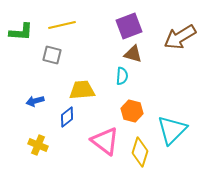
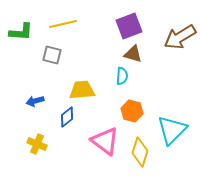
yellow line: moved 1 px right, 1 px up
yellow cross: moved 1 px left, 1 px up
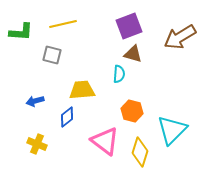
cyan semicircle: moved 3 px left, 2 px up
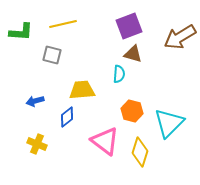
cyan triangle: moved 3 px left, 7 px up
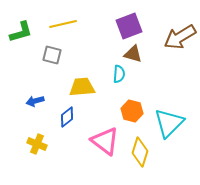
green L-shape: rotated 20 degrees counterclockwise
yellow trapezoid: moved 3 px up
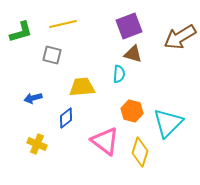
blue arrow: moved 2 px left, 3 px up
blue diamond: moved 1 px left, 1 px down
cyan triangle: moved 1 px left
